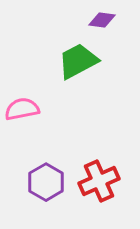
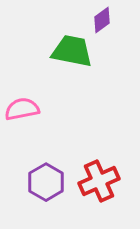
purple diamond: rotated 44 degrees counterclockwise
green trapezoid: moved 6 px left, 10 px up; rotated 39 degrees clockwise
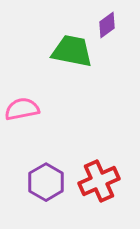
purple diamond: moved 5 px right, 5 px down
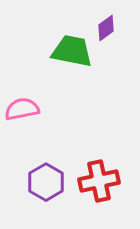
purple diamond: moved 1 px left, 3 px down
red cross: rotated 12 degrees clockwise
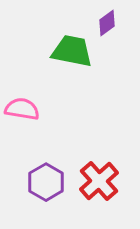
purple diamond: moved 1 px right, 5 px up
pink semicircle: rotated 20 degrees clockwise
red cross: rotated 30 degrees counterclockwise
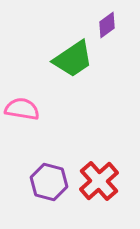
purple diamond: moved 2 px down
green trapezoid: moved 1 px right, 8 px down; rotated 135 degrees clockwise
purple hexagon: moved 3 px right; rotated 15 degrees counterclockwise
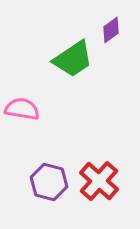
purple diamond: moved 4 px right, 5 px down
red cross: rotated 6 degrees counterclockwise
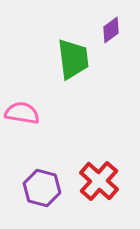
green trapezoid: rotated 63 degrees counterclockwise
pink semicircle: moved 4 px down
purple hexagon: moved 7 px left, 6 px down
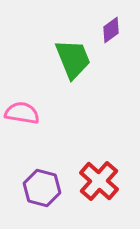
green trapezoid: rotated 15 degrees counterclockwise
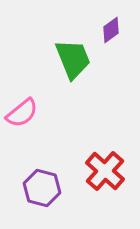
pink semicircle: rotated 132 degrees clockwise
red cross: moved 6 px right, 10 px up
